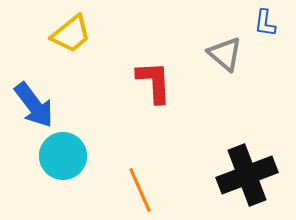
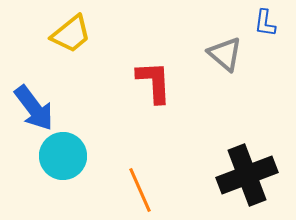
blue arrow: moved 3 px down
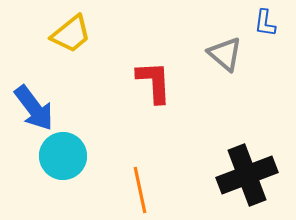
orange line: rotated 12 degrees clockwise
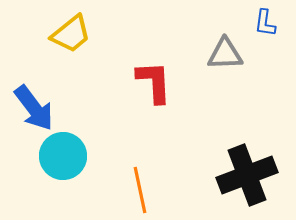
gray triangle: rotated 42 degrees counterclockwise
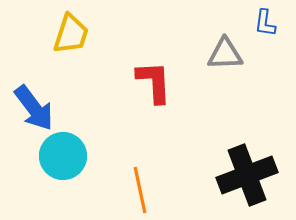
yellow trapezoid: rotated 33 degrees counterclockwise
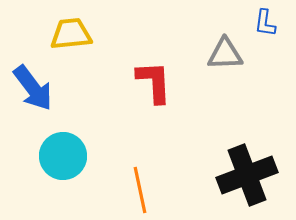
yellow trapezoid: rotated 114 degrees counterclockwise
blue arrow: moved 1 px left, 20 px up
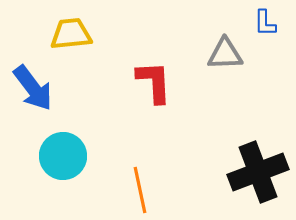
blue L-shape: rotated 8 degrees counterclockwise
black cross: moved 11 px right, 3 px up
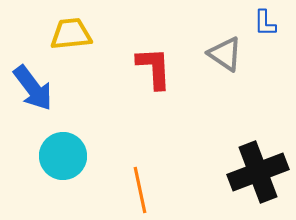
gray triangle: rotated 36 degrees clockwise
red L-shape: moved 14 px up
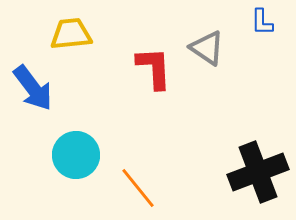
blue L-shape: moved 3 px left, 1 px up
gray triangle: moved 18 px left, 6 px up
cyan circle: moved 13 px right, 1 px up
orange line: moved 2 px left, 2 px up; rotated 27 degrees counterclockwise
